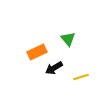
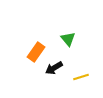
orange rectangle: moved 1 px left; rotated 30 degrees counterclockwise
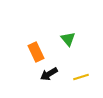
orange rectangle: rotated 60 degrees counterclockwise
black arrow: moved 5 px left, 6 px down
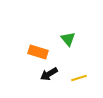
orange rectangle: moved 2 px right; rotated 48 degrees counterclockwise
yellow line: moved 2 px left, 1 px down
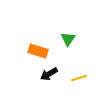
green triangle: rotated 14 degrees clockwise
orange rectangle: moved 1 px up
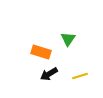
orange rectangle: moved 3 px right, 1 px down
yellow line: moved 1 px right, 2 px up
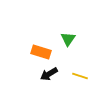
yellow line: rotated 35 degrees clockwise
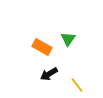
orange rectangle: moved 1 px right, 5 px up; rotated 12 degrees clockwise
yellow line: moved 3 px left, 9 px down; rotated 35 degrees clockwise
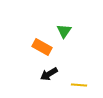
green triangle: moved 4 px left, 8 px up
yellow line: moved 2 px right; rotated 49 degrees counterclockwise
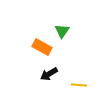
green triangle: moved 2 px left
